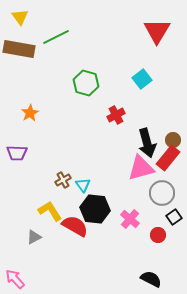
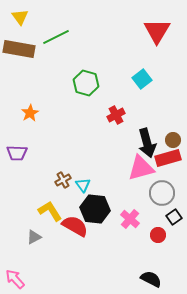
red rectangle: rotated 35 degrees clockwise
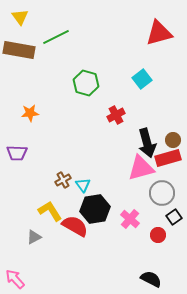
red triangle: moved 2 px right, 2 px down; rotated 44 degrees clockwise
brown rectangle: moved 1 px down
orange star: rotated 24 degrees clockwise
black hexagon: rotated 16 degrees counterclockwise
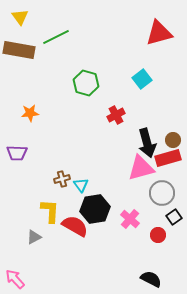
brown cross: moved 1 px left, 1 px up; rotated 14 degrees clockwise
cyan triangle: moved 2 px left
yellow L-shape: rotated 35 degrees clockwise
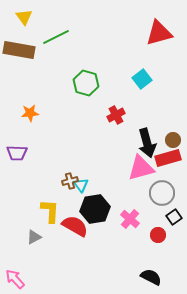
yellow triangle: moved 4 px right
brown cross: moved 8 px right, 2 px down
black semicircle: moved 2 px up
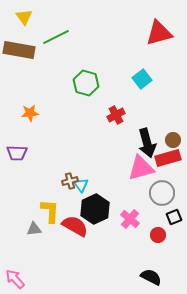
black hexagon: rotated 16 degrees counterclockwise
black square: rotated 14 degrees clockwise
gray triangle: moved 8 px up; rotated 21 degrees clockwise
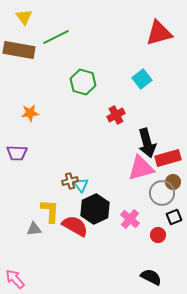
green hexagon: moved 3 px left, 1 px up
brown circle: moved 42 px down
